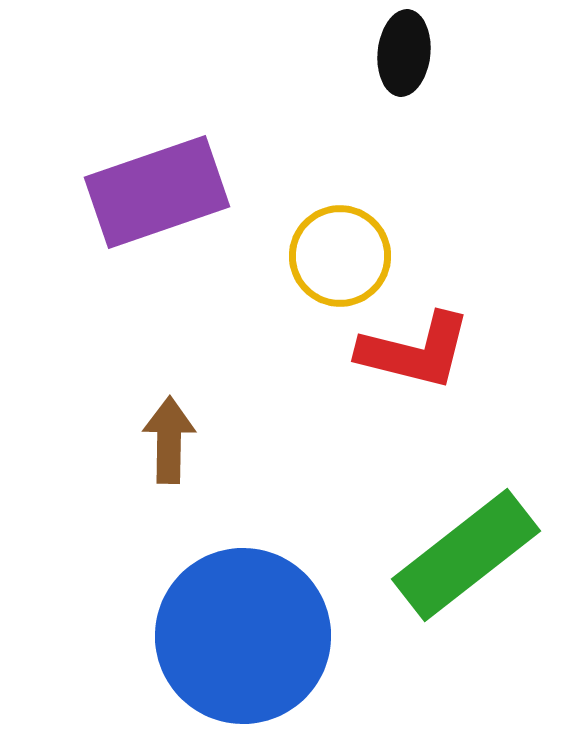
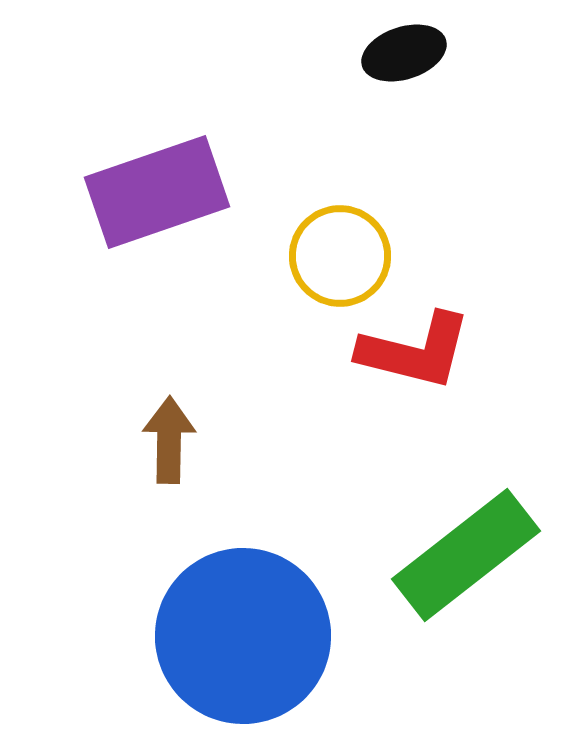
black ellipse: rotated 66 degrees clockwise
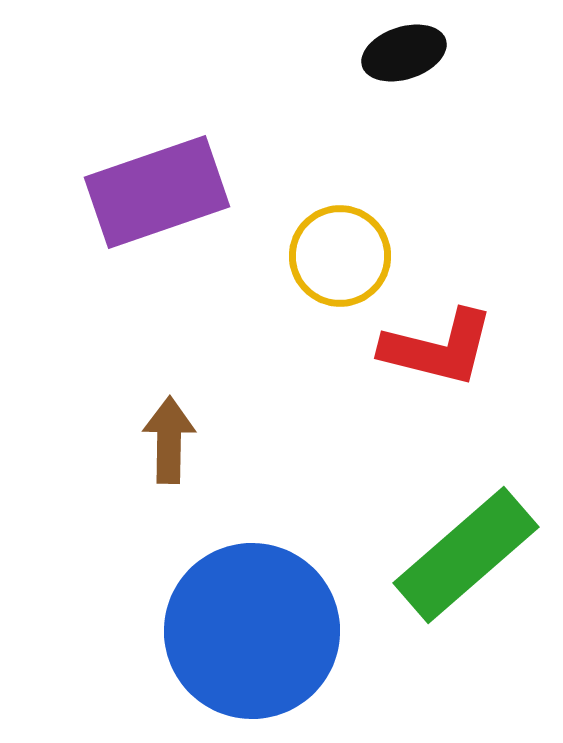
red L-shape: moved 23 px right, 3 px up
green rectangle: rotated 3 degrees counterclockwise
blue circle: moved 9 px right, 5 px up
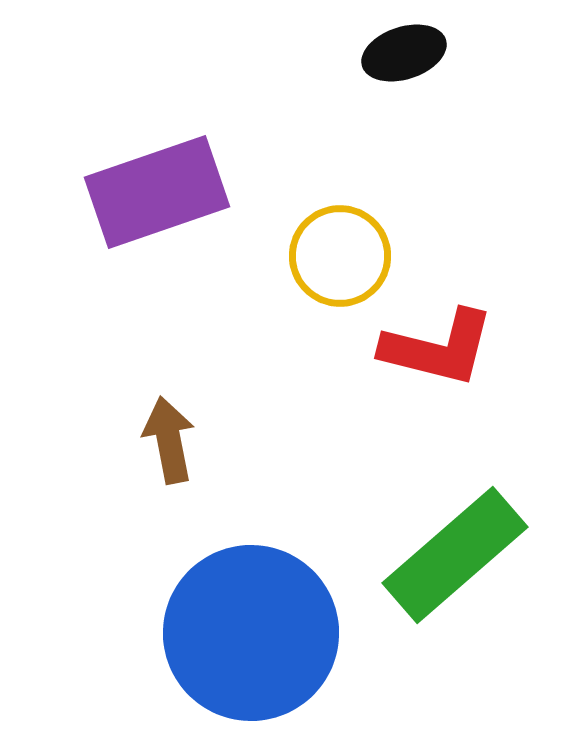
brown arrow: rotated 12 degrees counterclockwise
green rectangle: moved 11 px left
blue circle: moved 1 px left, 2 px down
